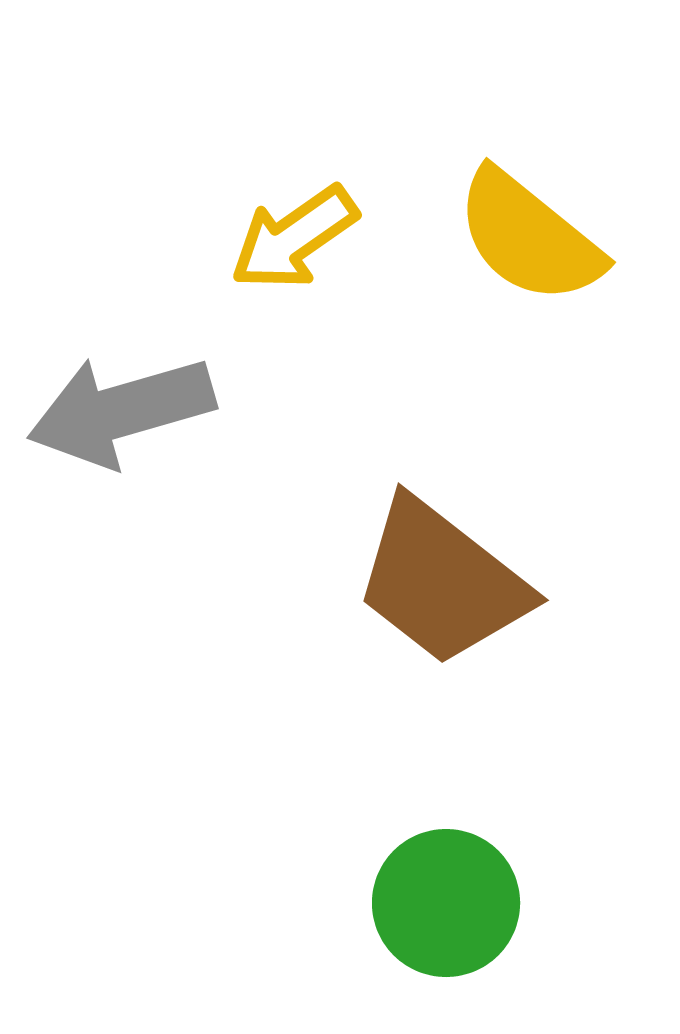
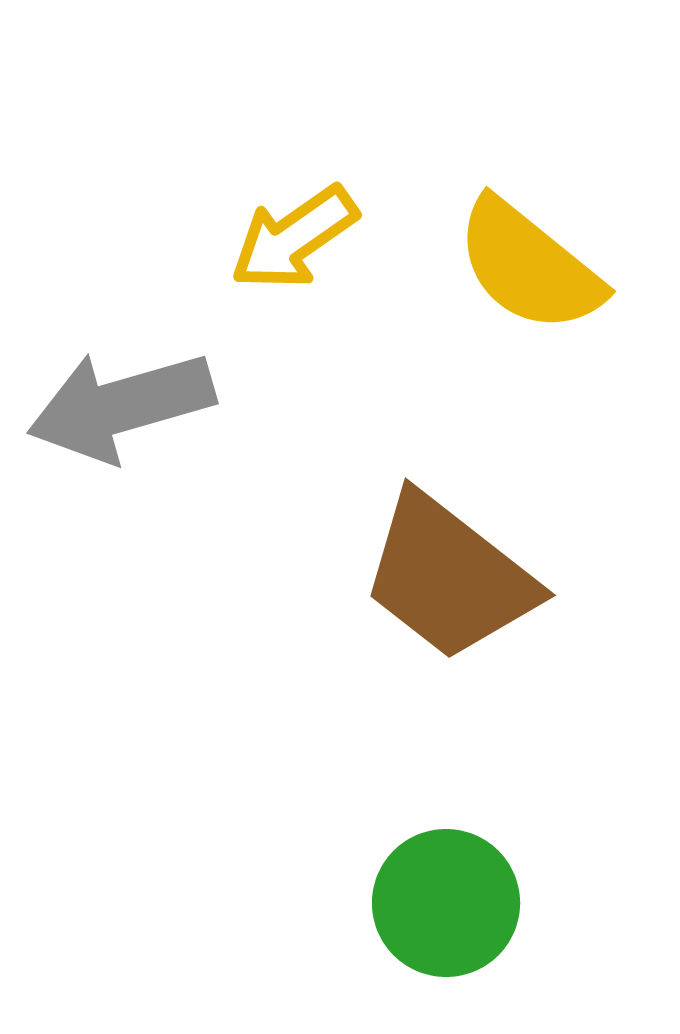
yellow semicircle: moved 29 px down
gray arrow: moved 5 px up
brown trapezoid: moved 7 px right, 5 px up
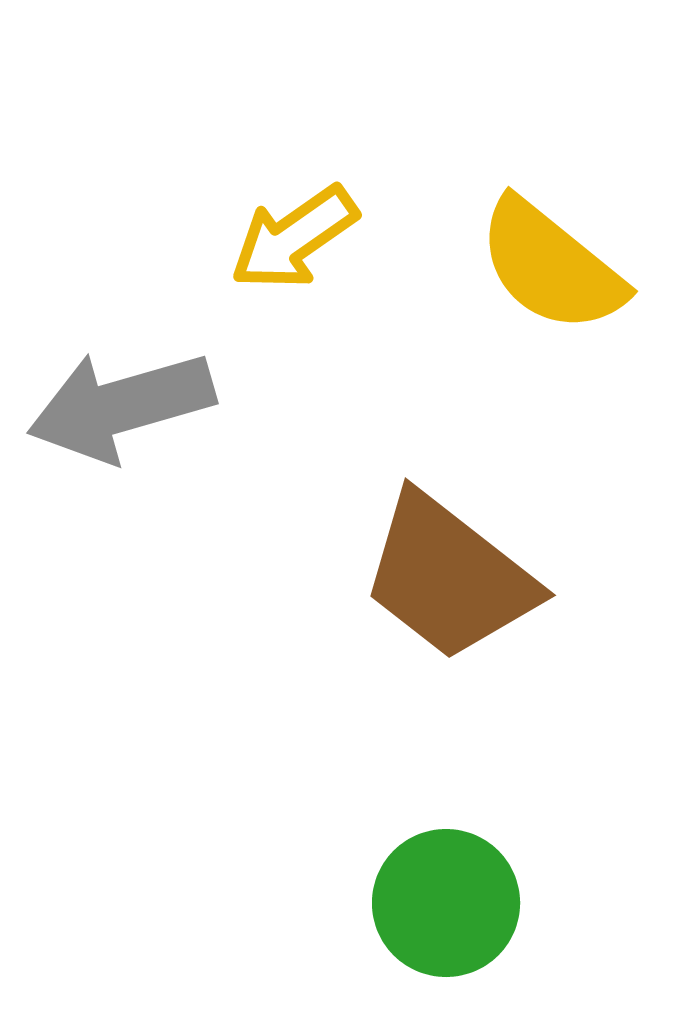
yellow semicircle: moved 22 px right
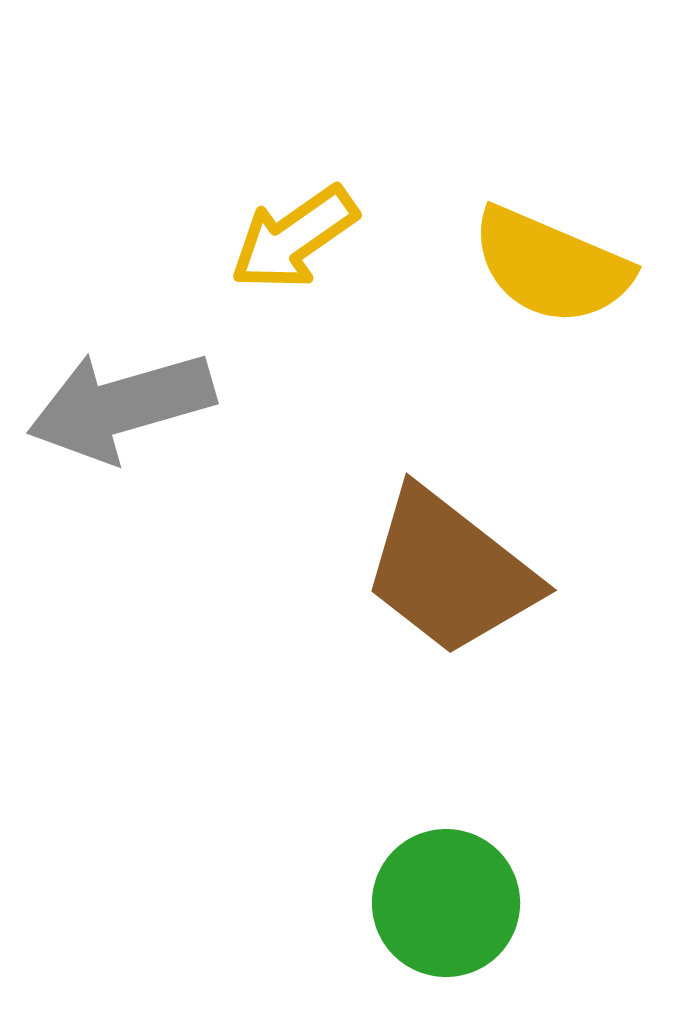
yellow semicircle: rotated 16 degrees counterclockwise
brown trapezoid: moved 1 px right, 5 px up
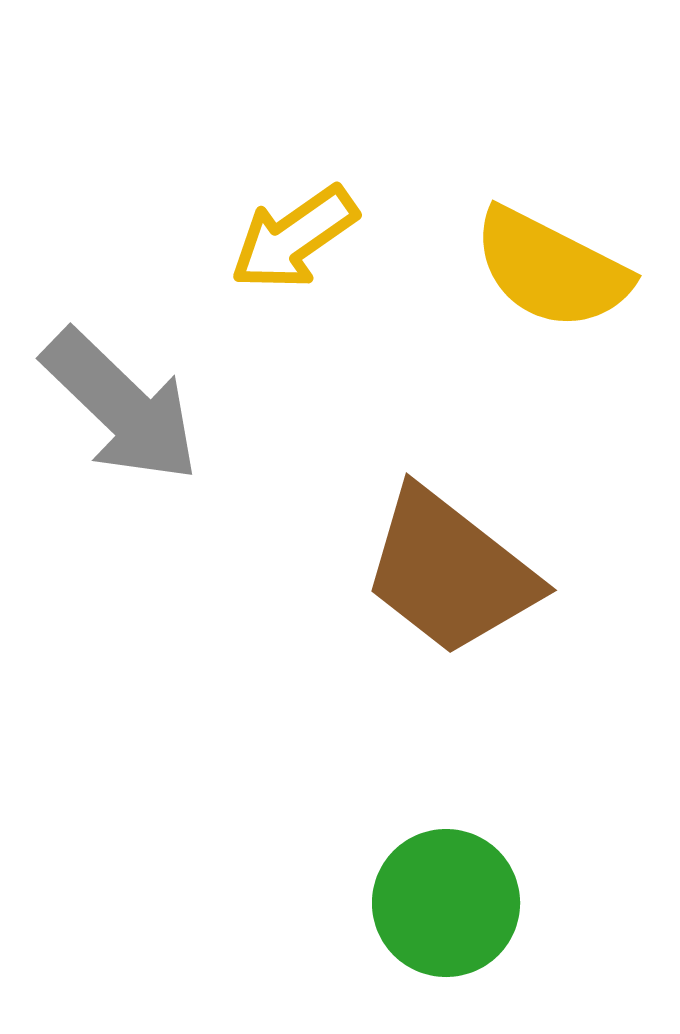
yellow semicircle: moved 3 px down; rotated 4 degrees clockwise
gray arrow: rotated 120 degrees counterclockwise
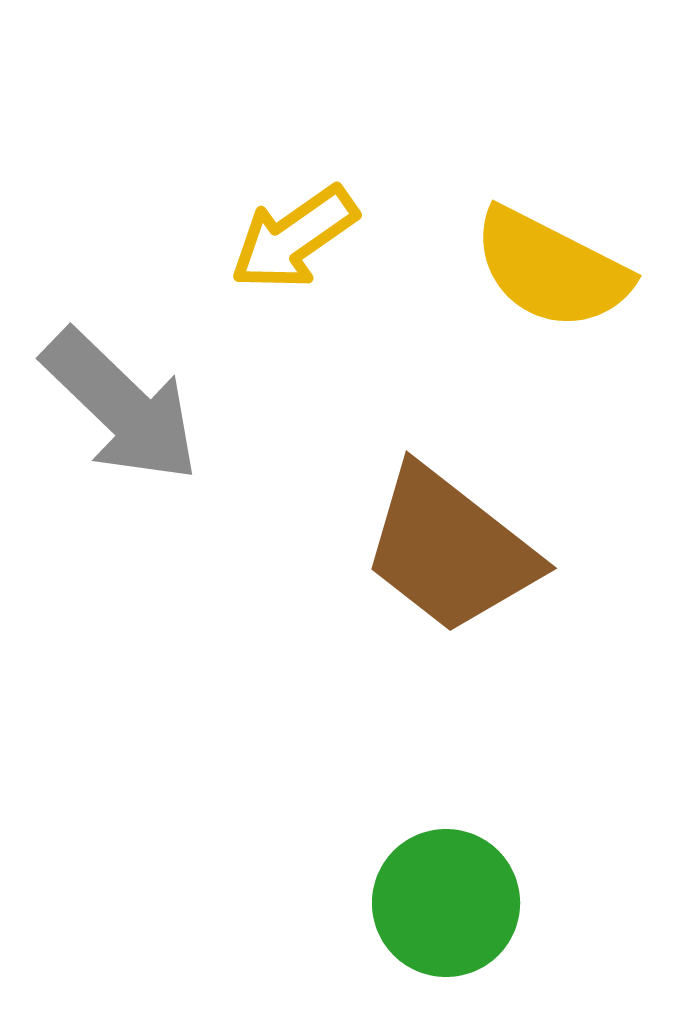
brown trapezoid: moved 22 px up
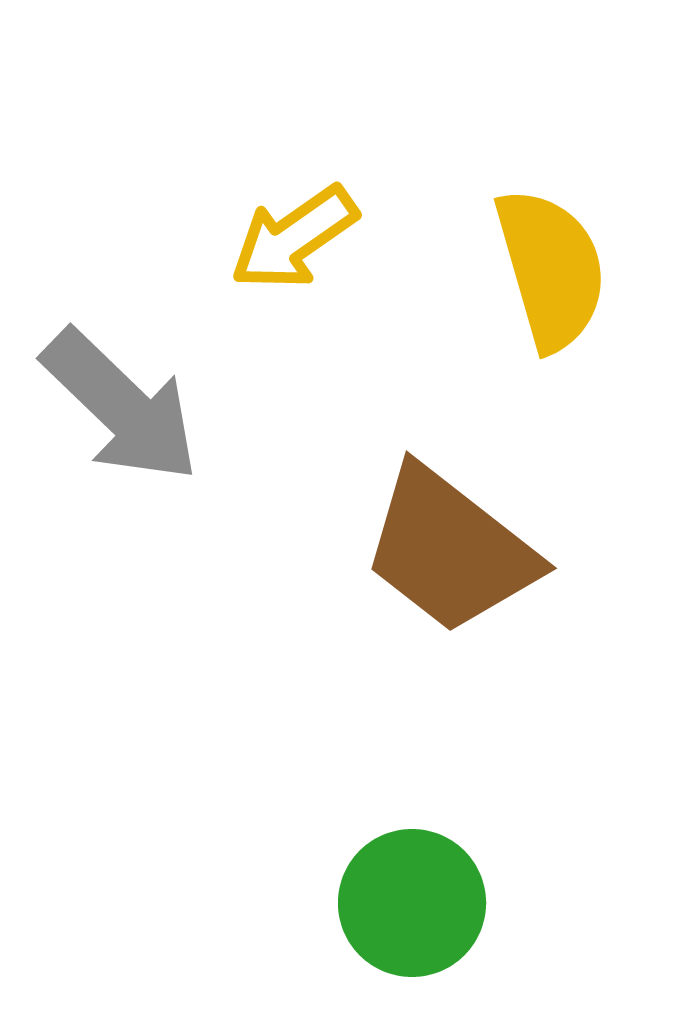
yellow semicircle: rotated 133 degrees counterclockwise
green circle: moved 34 px left
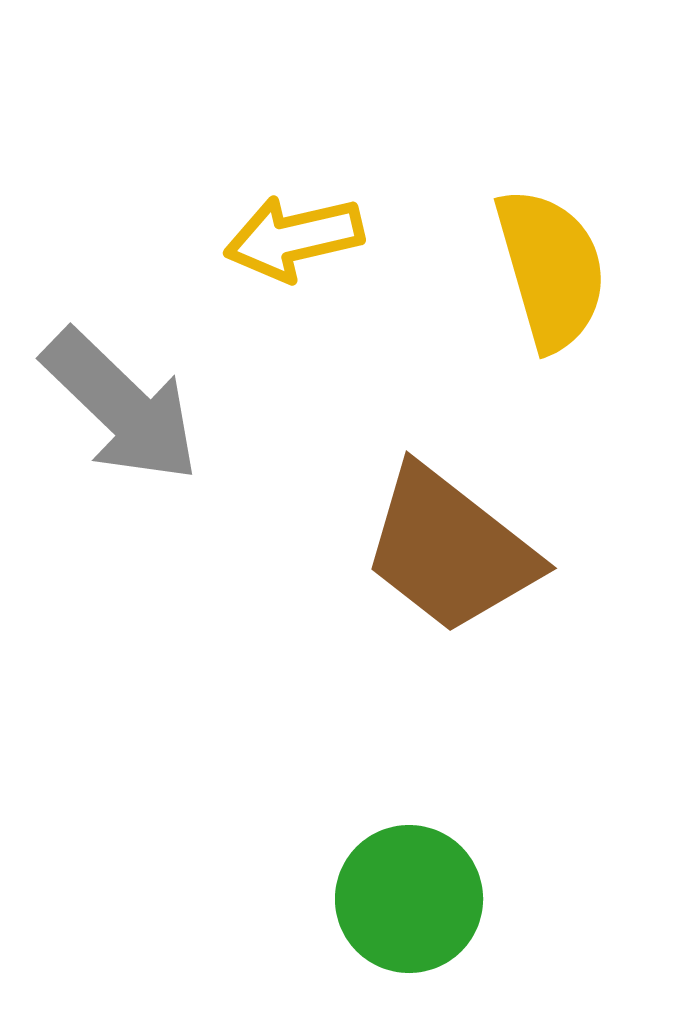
yellow arrow: rotated 22 degrees clockwise
green circle: moved 3 px left, 4 px up
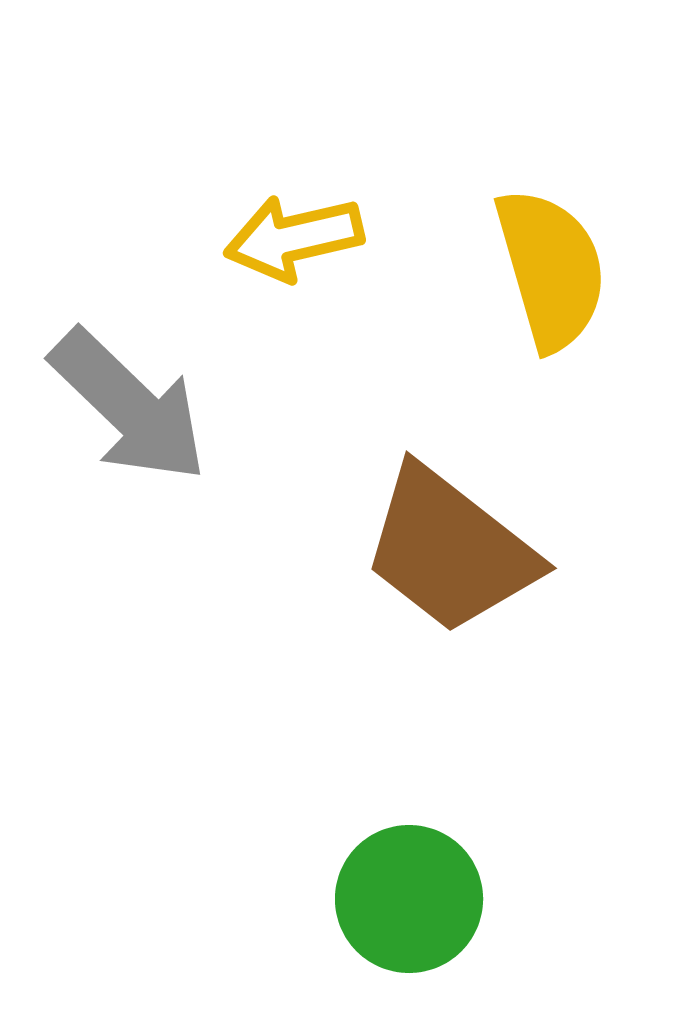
gray arrow: moved 8 px right
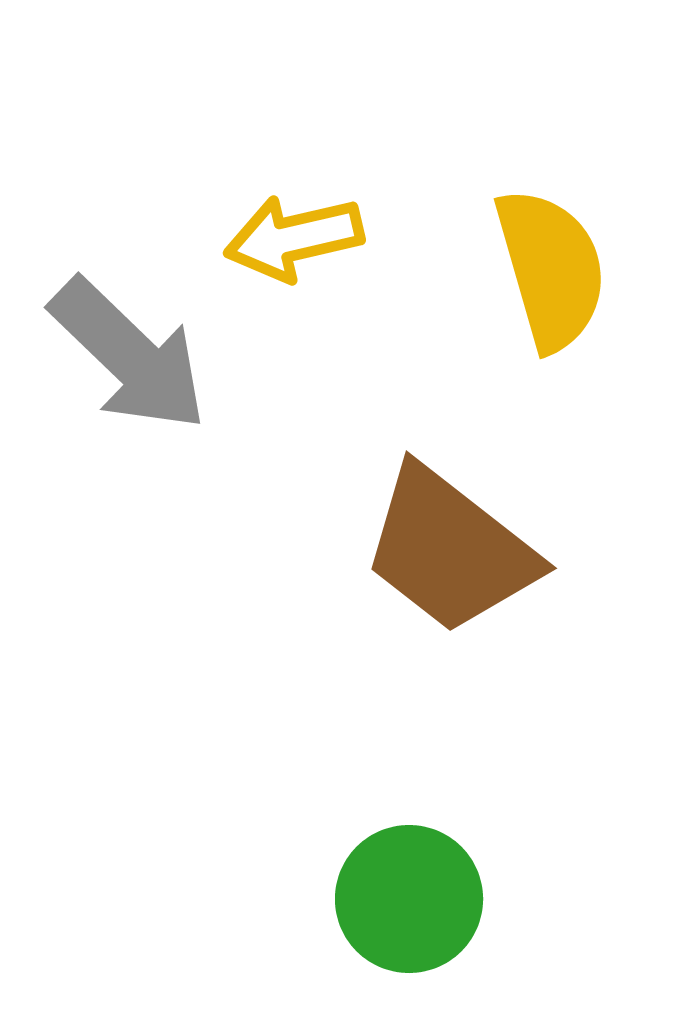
gray arrow: moved 51 px up
